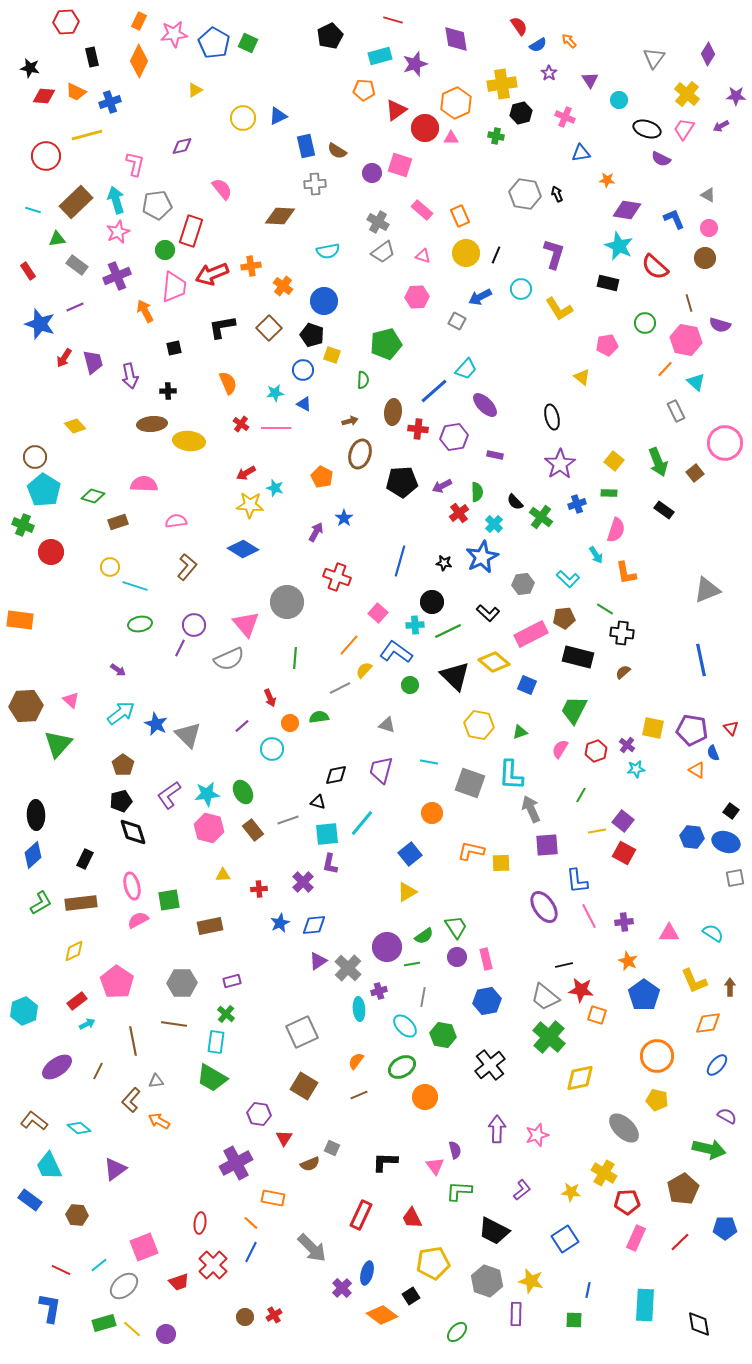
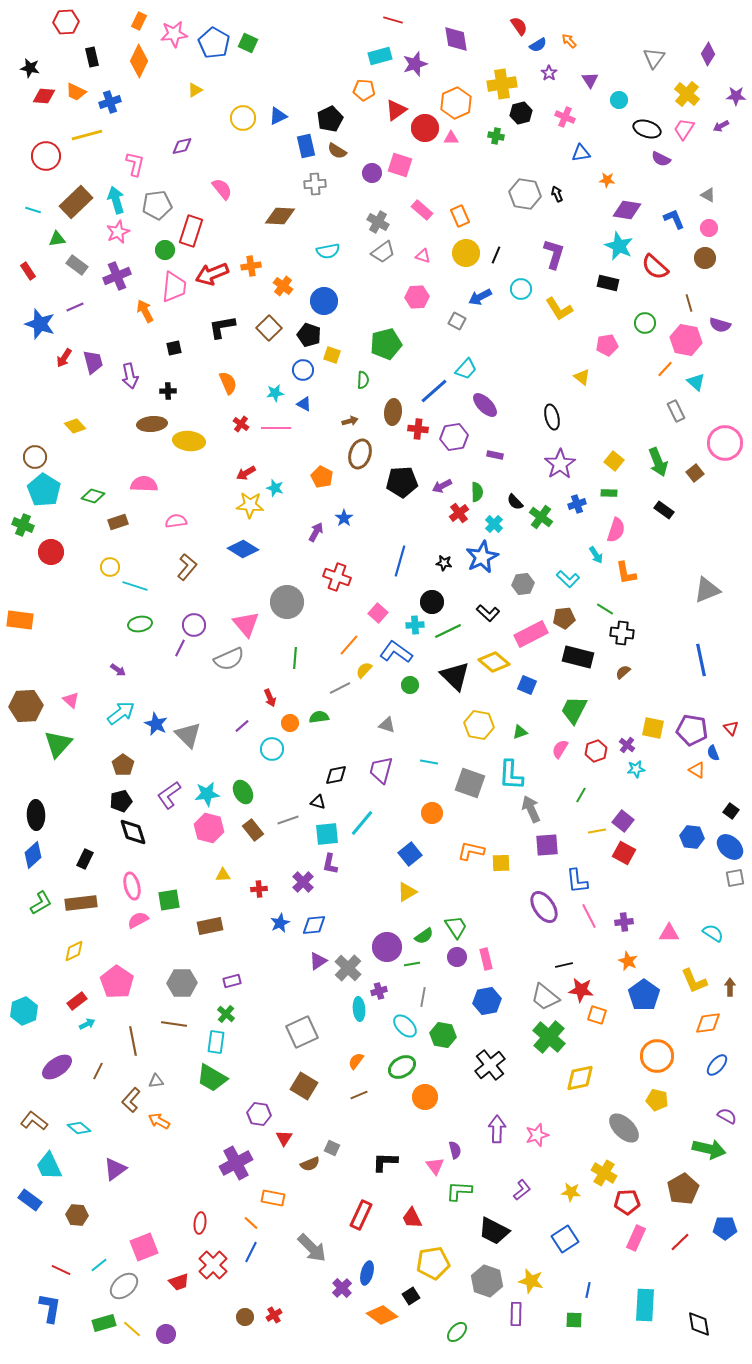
black pentagon at (330, 36): moved 83 px down
black pentagon at (312, 335): moved 3 px left
blue ellipse at (726, 842): moved 4 px right, 5 px down; rotated 24 degrees clockwise
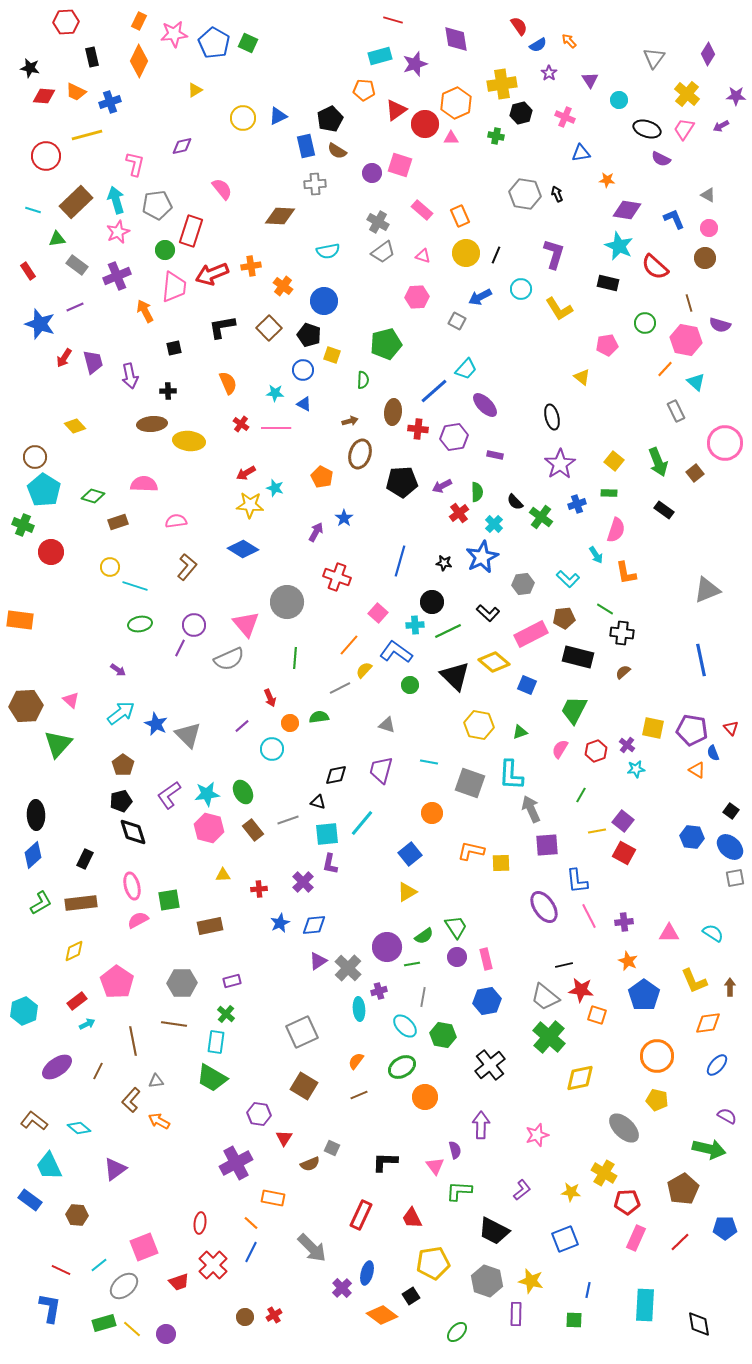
red circle at (425, 128): moved 4 px up
cyan star at (275, 393): rotated 12 degrees clockwise
purple arrow at (497, 1129): moved 16 px left, 4 px up
blue square at (565, 1239): rotated 12 degrees clockwise
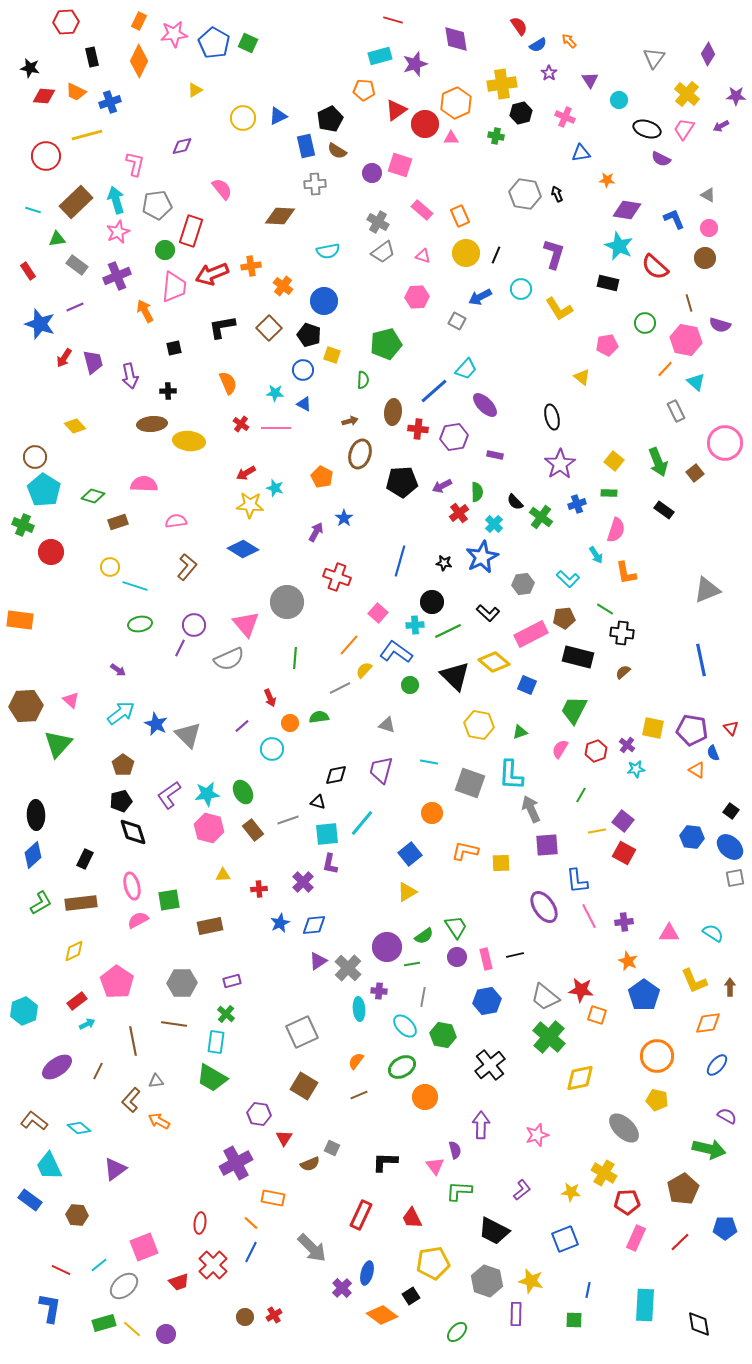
orange L-shape at (471, 851): moved 6 px left
black line at (564, 965): moved 49 px left, 10 px up
purple cross at (379, 991): rotated 21 degrees clockwise
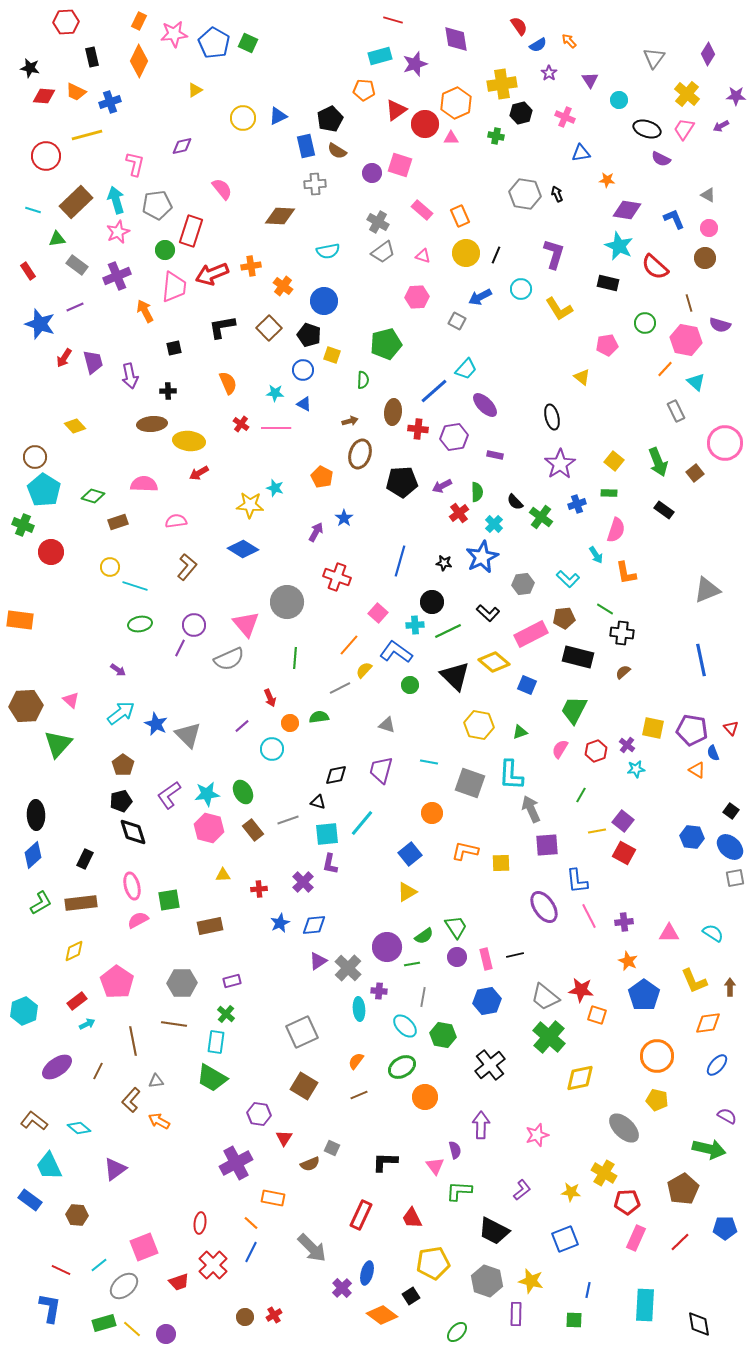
red arrow at (246, 473): moved 47 px left
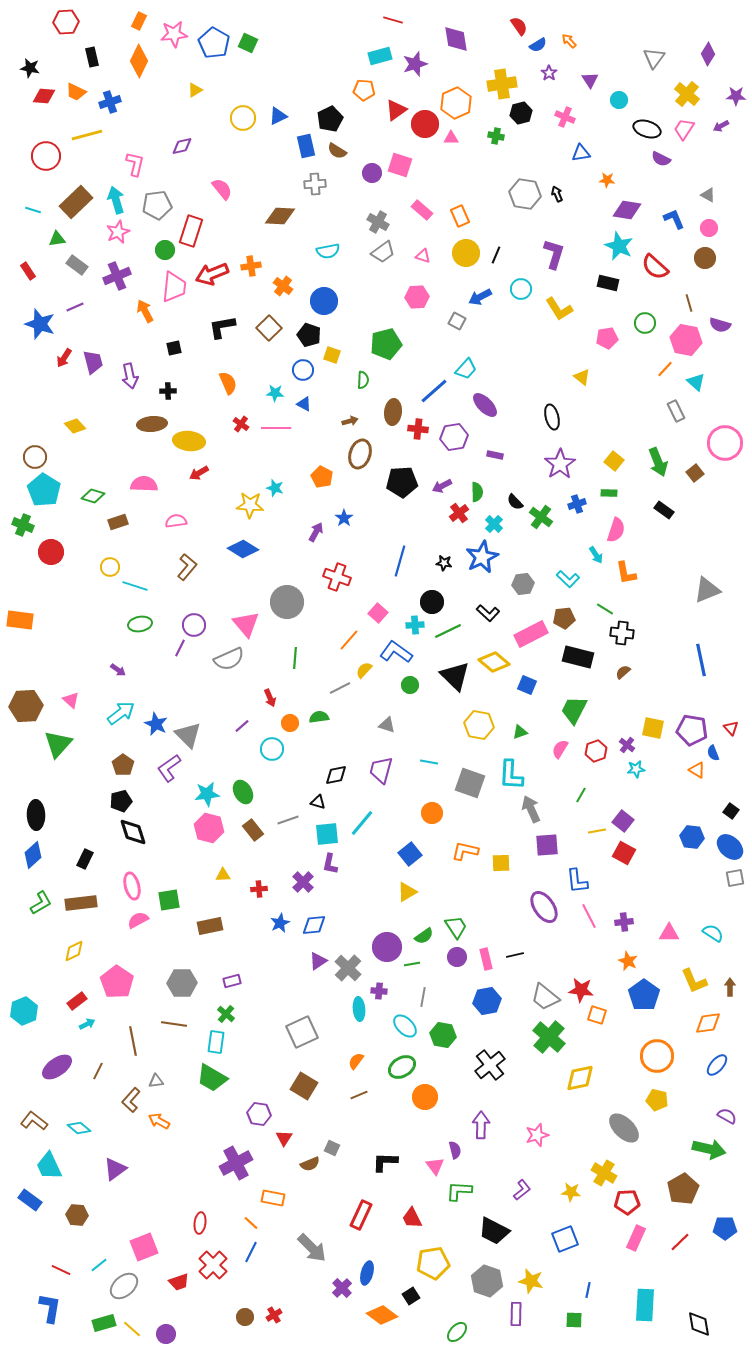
pink pentagon at (607, 345): moved 7 px up
orange line at (349, 645): moved 5 px up
purple L-shape at (169, 795): moved 27 px up
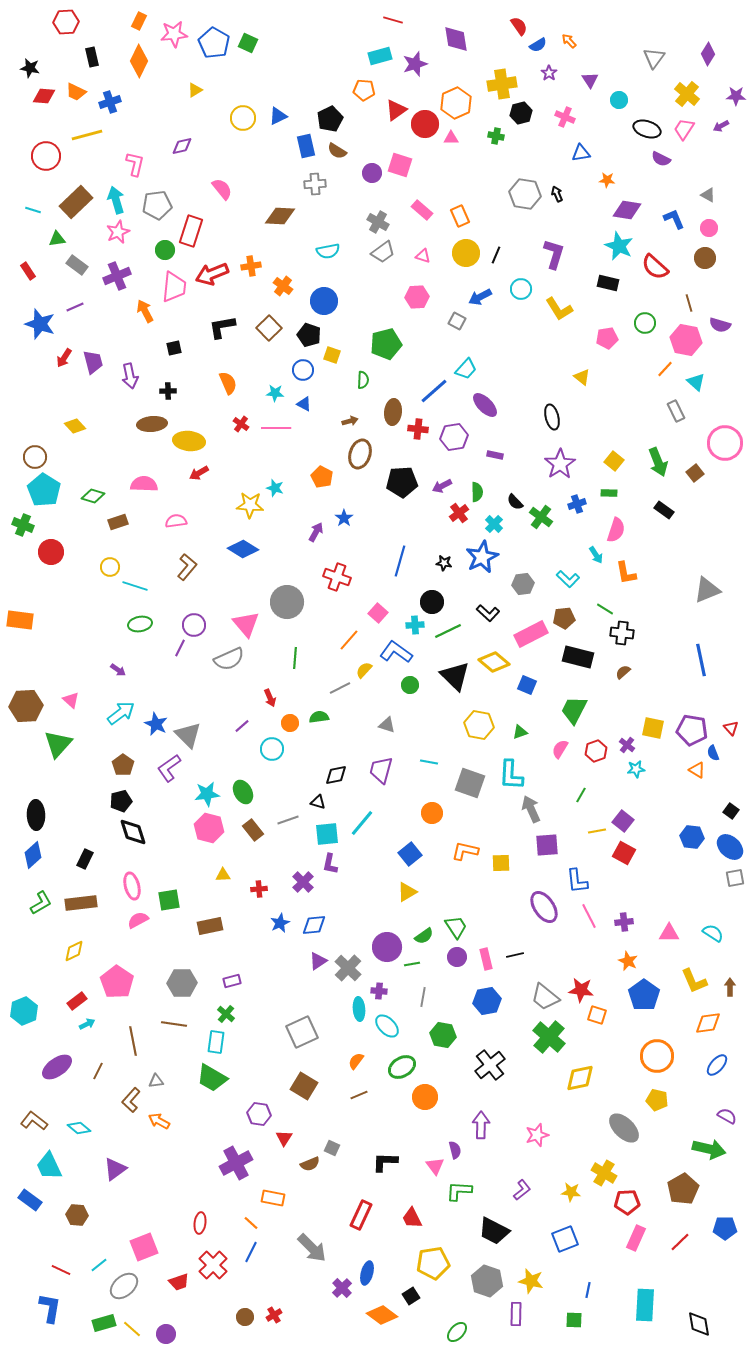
cyan ellipse at (405, 1026): moved 18 px left
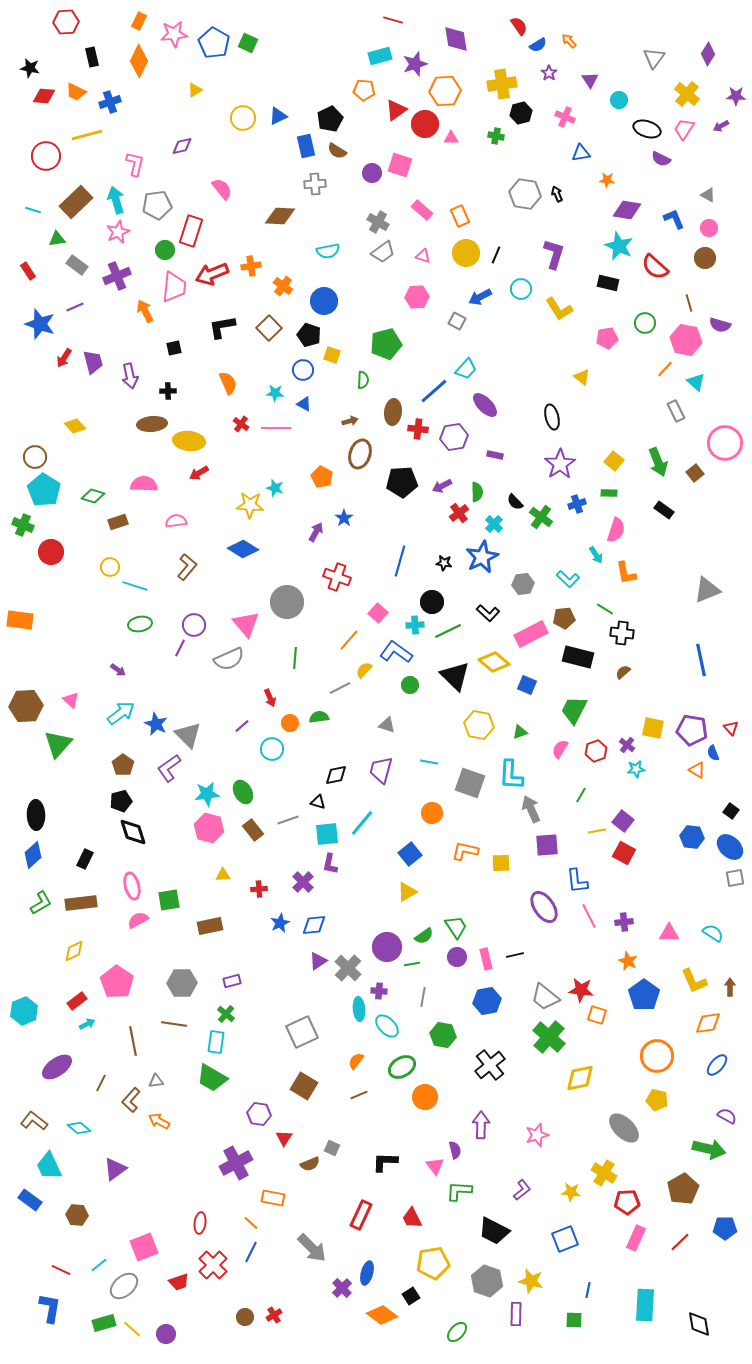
orange hexagon at (456, 103): moved 11 px left, 12 px up; rotated 20 degrees clockwise
brown line at (98, 1071): moved 3 px right, 12 px down
